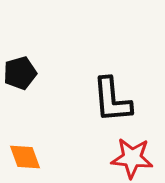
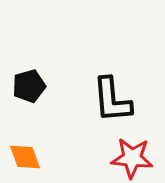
black pentagon: moved 9 px right, 13 px down
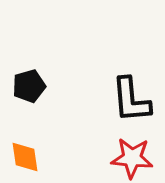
black L-shape: moved 19 px right
orange diamond: rotated 12 degrees clockwise
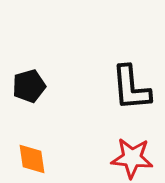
black L-shape: moved 12 px up
orange diamond: moved 7 px right, 2 px down
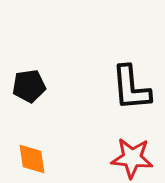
black pentagon: rotated 8 degrees clockwise
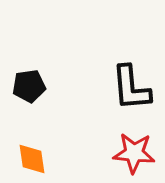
red star: moved 2 px right, 5 px up
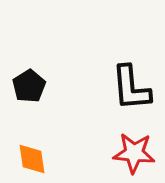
black pentagon: rotated 24 degrees counterclockwise
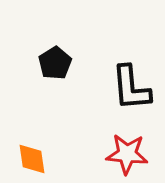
black pentagon: moved 26 px right, 23 px up
red star: moved 7 px left, 1 px down
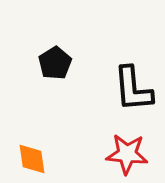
black L-shape: moved 2 px right, 1 px down
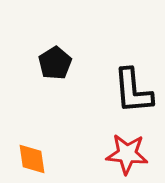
black L-shape: moved 2 px down
